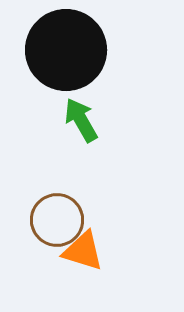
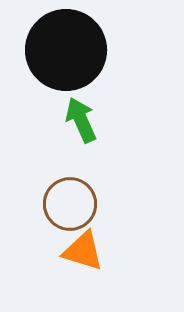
green arrow: rotated 6 degrees clockwise
brown circle: moved 13 px right, 16 px up
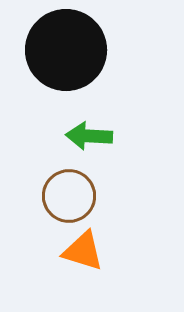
green arrow: moved 8 px right, 16 px down; rotated 63 degrees counterclockwise
brown circle: moved 1 px left, 8 px up
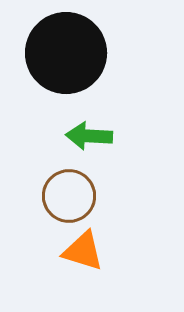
black circle: moved 3 px down
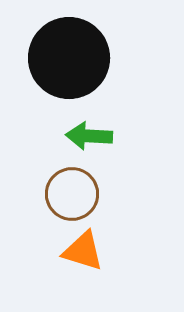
black circle: moved 3 px right, 5 px down
brown circle: moved 3 px right, 2 px up
